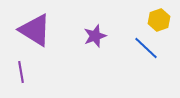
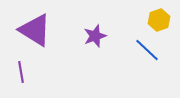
blue line: moved 1 px right, 2 px down
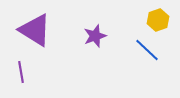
yellow hexagon: moved 1 px left
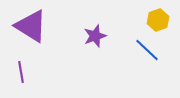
purple triangle: moved 4 px left, 4 px up
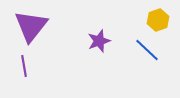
purple triangle: rotated 36 degrees clockwise
purple star: moved 4 px right, 5 px down
purple line: moved 3 px right, 6 px up
